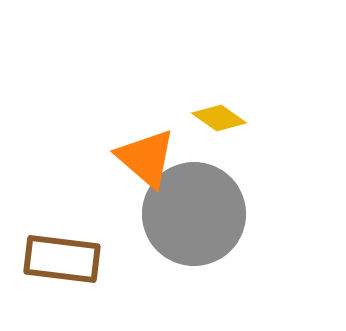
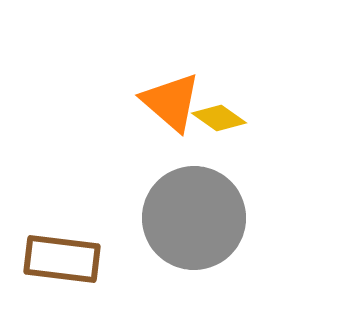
orange triangle: moved 25 px right, 56 px up
gray circle: moved 4 px down
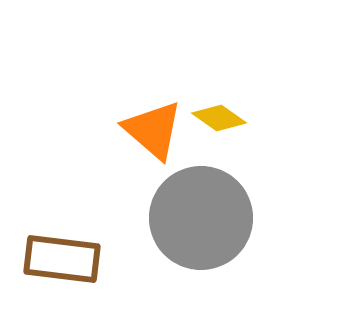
orange triangle: moved 18 px left, 28 px down
gray circle: moved 7 px right
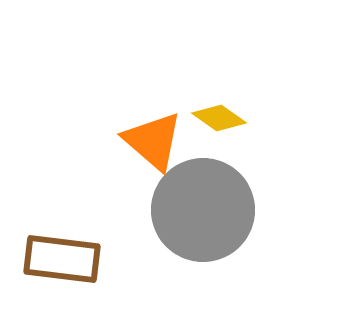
orange triangle: moved 11 px down
gray circle: moved 2 px right, 8 px up
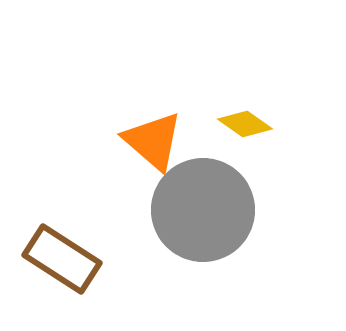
yellow diamond: moved 26 px right, 6 px down
brown rectangle: rotated 26 degrees clockwise
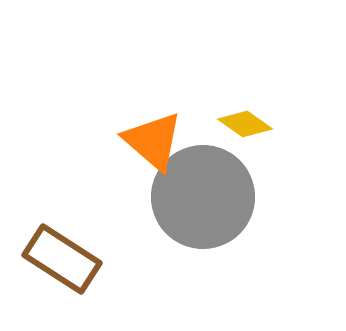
gray circle: moved 13 px up
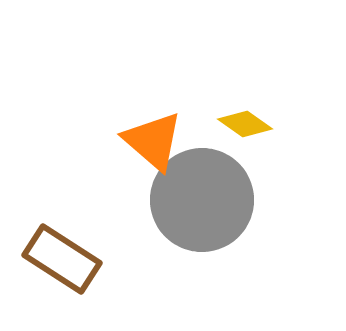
gray circle: moved 1 px left, 3 px down
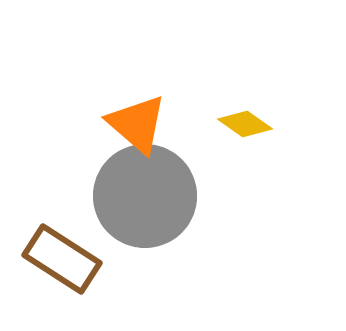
orange triangle: moved 16 px left, 17 px up
gray circle: moved 57 px left, 4 px up
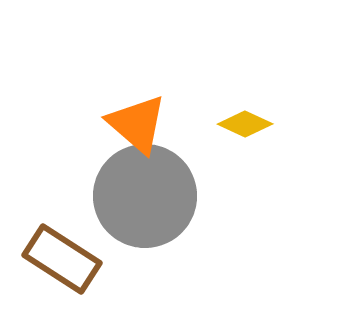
yellow diamond: rotated 10 degrees counterclockwise
